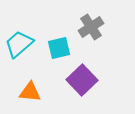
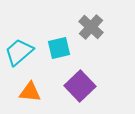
gray cross: rotated 15 degrees counterclockwise
cyan trapezoid: moved 8 px down
purple square: moved 2 px left, 6 px down
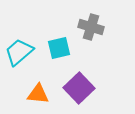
gray cross: rotated 25 degrees counterclockwise
purple square: moved 1 px left, 2 px down
orange triangle: moved 8 px right, 2 px down
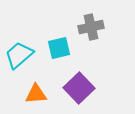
gray cross: rotated 30 degrees counterclockwise
cyan trapezoid: moved 3 px down
orange triangle: moved 2 px left; rotated 10 degrees counterclockwise
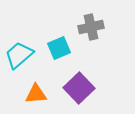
cyan square: rotated 10 degrees counterclockwise
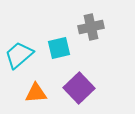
cyan square: rotated 10 degrees clockwise
orange triangle: moved 1 px up
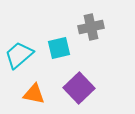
orange triangle: moved 2 px left, 1 px down; rotated 15 degrees clockwise
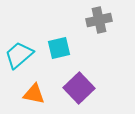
gray cross: moved 8 px right, 7 px up
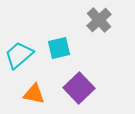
gray cross: rotated 30 degrees counterclockwise
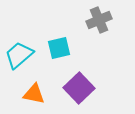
gray cross: rotated 20 degrees clockwise
